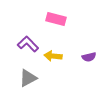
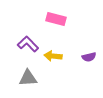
gray triangle: rotated 24 degrees clockwise
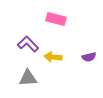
yellow arrow: moved 1 px down
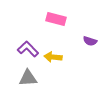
purple L-shape: moved 5 px down
purple semicircle: moved 1 px right, 16 px up; rotated 32 degrees clockwise
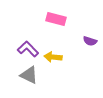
gray triangle: moved 1 px right, 3 px up; rotated 30 degrees clockwise
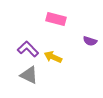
yellow arrow: rotated 18 degrees clockwise
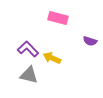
pink rectangle: moved 2 px right, 1 px up
yellow arrow: moved 1 px left, 1 px down
gray triangle: rotated 12 degrees counterclockwise
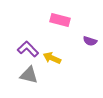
pink rectangle: moved 2 px right, 2 px down
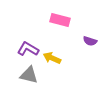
purple L-shape: rotated 15 degrees counterclockwise
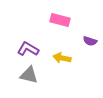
yellow arrow: moved 10 px right; rotated 12 degrees counterclockwise
